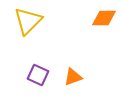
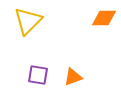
purple square: rotated 15 degrees counterclockwise
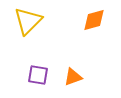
orange diamond: moved 10 px left, 2 px down; rotated 15 degrees counterclockwise
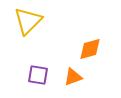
orange diamond: moved 4 px left, 29 px down
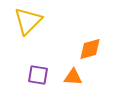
orange triangle: rotated 24 degrees clockwise
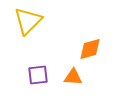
purple square: rotated 15 degrees counterclockwise
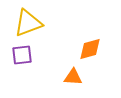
yellow triangle: moved 2 px down; rotated 24 degrees clockwise
purple square: moved 16 px left, 20 px up
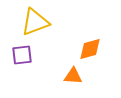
yellow triangle: moved 7 px right, 1 px up
orange triangle: moved 1 px up
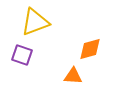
purple square: rotated 25 degrees clockwise
